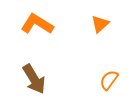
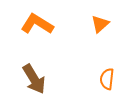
orange semicircle: moved 2 px left, 1 px up; rotated 30 degrees counterclockwise
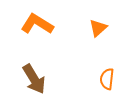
orange triangle: moved 2 px left, 4 px down
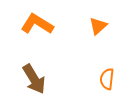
orange triangle: moved 2 px up
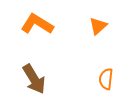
orange semicircle: moved 1 px left
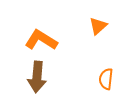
orange L-shape: moved 4 px right, 16 px down
brown arrow: moved 3 px right, 2 px up; rotated 36 degrees clockwise
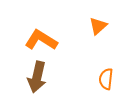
brown arrow: rotated 8 degrees clockwise
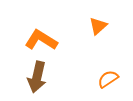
orange semicircle: moved 2 px right; rotated 50 degrees clockwise
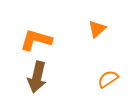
orange triangle: moved 1 px left, 3 px down
orange L-shape: moved 5 px left; rotated 16 degrees counterclockwise
